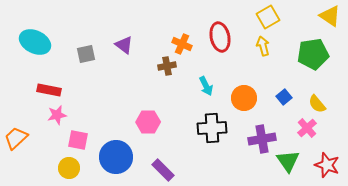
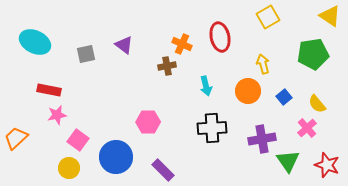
yellow arrow: moved 18 px down
cyan arrow: rotated 12 degrees clockwise
orange circle: moved 4 px right, 7 px up
pink square: rotated 25 degrees clockwise
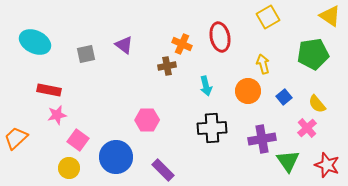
pink hexagon: moved 1 px left, 2 px up
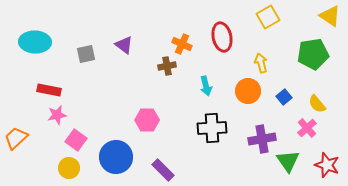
red ellipse: moved 2 px right
cyan ellipse: rotated 24 degrees counterclockwise
yellow arrow: moved 2 px left, 1 px up
pink square: moved 2 px left
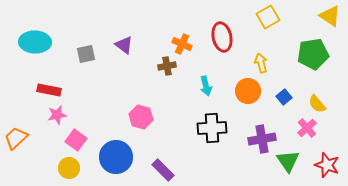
pink hexagon: moved 6 px left, 3 px up; rotated 15 degrees clockwise
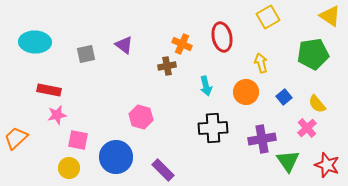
orange circle: moved 2 px left, 1 px down
black cross: moved 1 px right
pink square: moved 2 px right; rotated 25 degrees counterclockwise
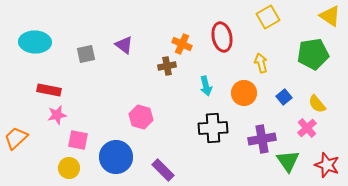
orange circle: moved 2 px left, 1 px down
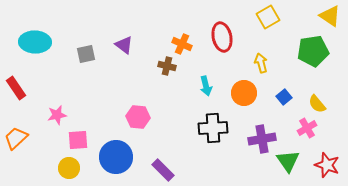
green pentagon: moved 3 px up
brown cross: rotated 24 degrees clockwise
red rectangle: moved 33 px left, 2 px up; rotated 45 degrees clockwise
pink hexagon: moved 3 px left; rotated 10 degrees counterclockwise
pink cross: rotated 12 degrees clockwise
pink square: rotated 15 degrees counterclockwise
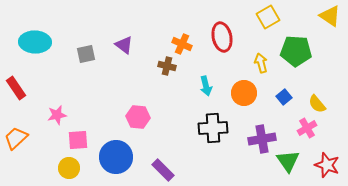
green pentagon: moved 17 px left; rotated 12 degrees clockwise
